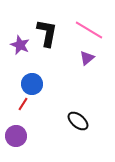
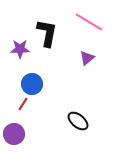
pink line: moved 8 px up
purple star: moved 4 px down; rotated 24 degrees counterclockwise
purple circle: moved 2 px left, 2 px up
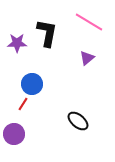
purple star: moved 3 px left, 6 px up
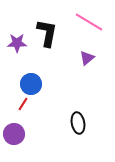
blue circle: moved 1 px left
black ellipse: moved 2 px down; rotated 40 degrees clockwise
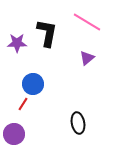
pink line: moved 2 px left
blue circle: moved 2 px right
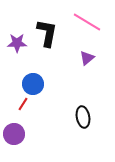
black ellipse: moved 5 px right, 6 px up
